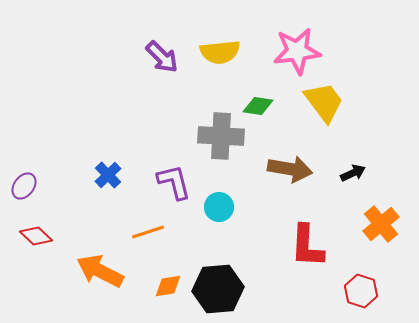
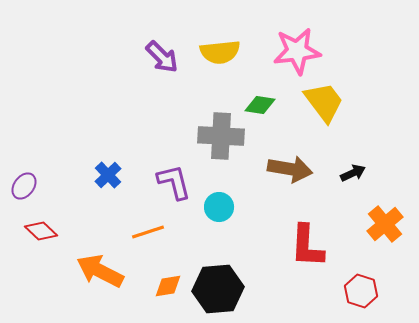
green diamond: moved 2 px right, 1 px up
orange cross: moved 4 px right
red diamond: moved 5 px right, 5 px up
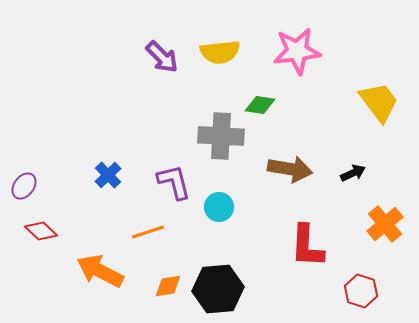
yellow trapezoid: moved 55 px right
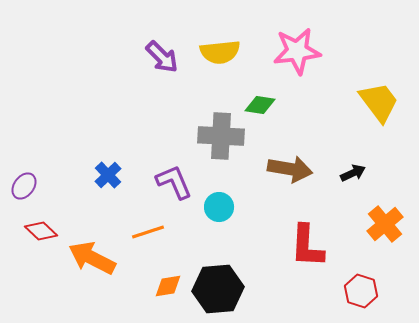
purple L-shape: rotated 9 degrees counterclockwise
orange arrow: moved 8 px left, 13 px up
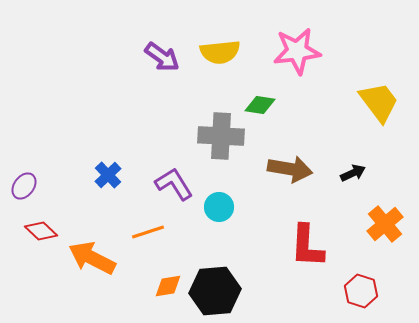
purple arrow: rotated 9 degrees counterclockwise
purple L-shape: moved 2 px down; rotated 9 degrees counterclockwise
black hexagon: moved 3 px left, 2 px down
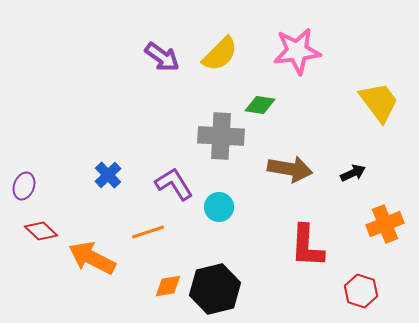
yellow semicircle: moved 2 px down; rotated 39 degrees counterclockwise
purple ellipse: rotated 16 degrees counterclockwise
orange cross: rotated 18 degrees clockwise
black hexagon: moved 2 px up; rotated 9 degrees counterclockwise
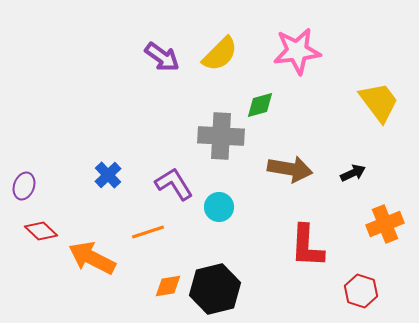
green diamond: rotated 24 degrees counterclockwise
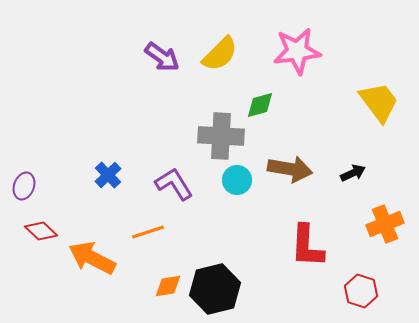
cyan circle: moved 18 px right, 27 px up
